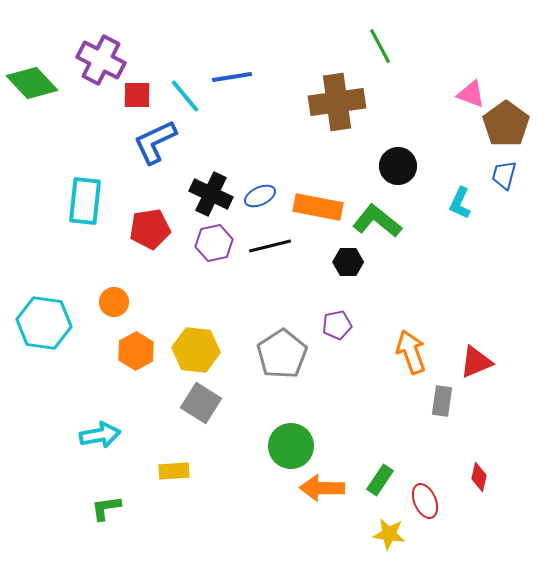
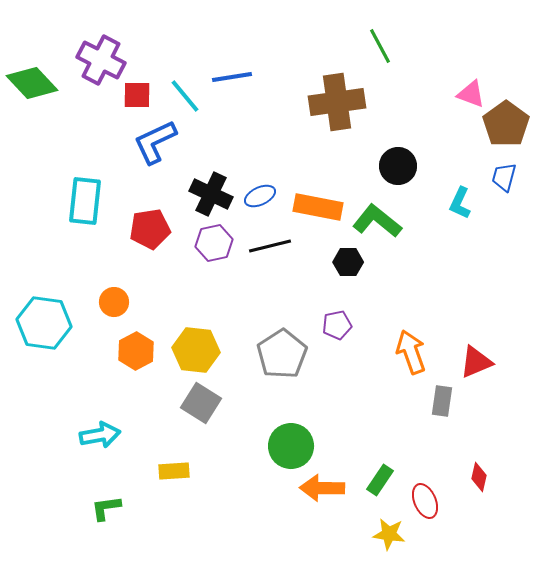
blue trapezoid at (504, 175): moved 2 px down
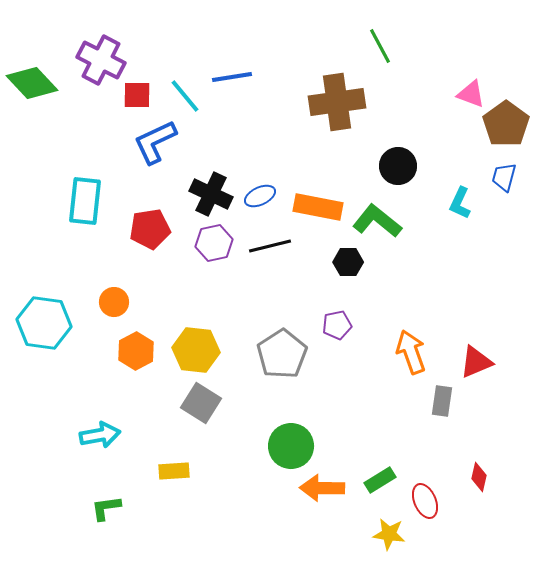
green rectangle at (380, 480): rotated 24 degrees clockwise
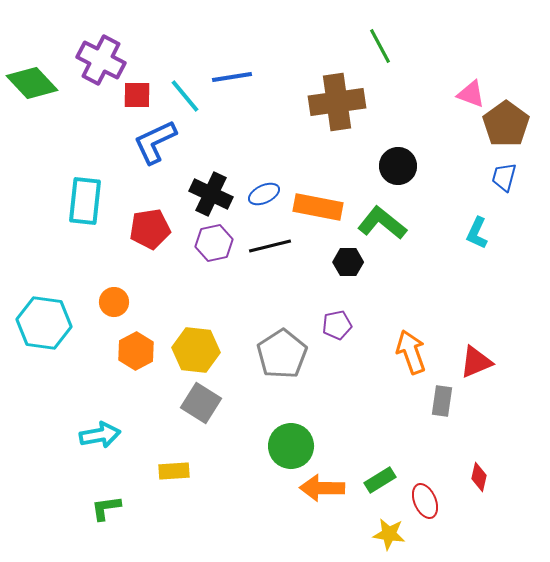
blue ellipse at (260, 196): moved 4 px right, 2 px up
cyan L-shape at (460, 203): moved 17 px right, 30 px down
green L-shape at (377, 221): moved 5 px right, 2 px down
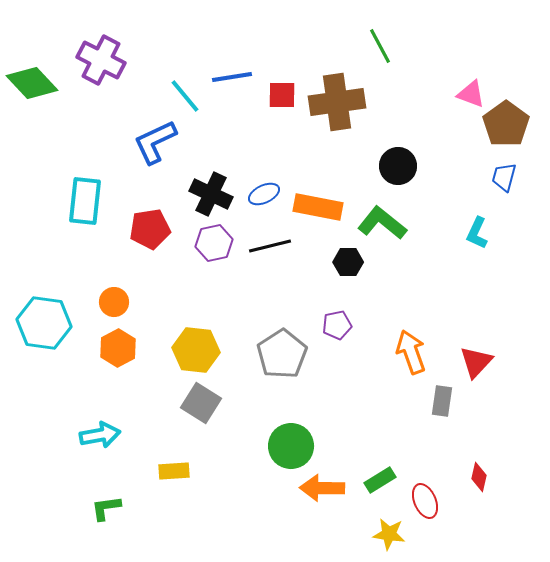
red square at (137, 95): moved 145 px right
orange hexagon at (136, 351): moved 18 px left, 3 px up
red triangle at (476, 362): rotated 24 degrees counterclockwise
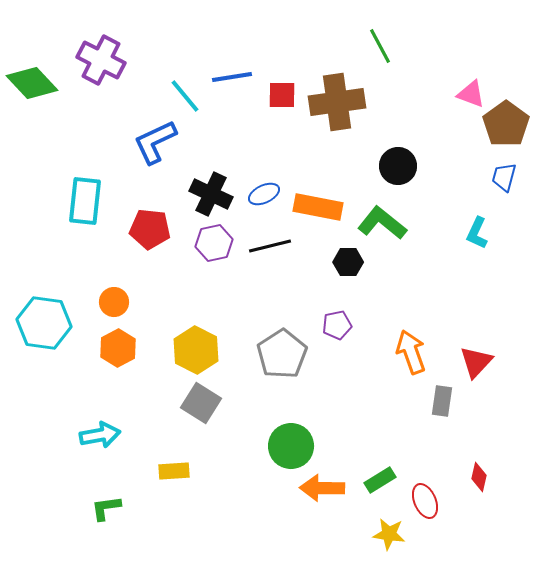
red pentagon at (150, 229): rotated 15 degrees clockwise
yellow hexagon at (196, 350): rotated 21 degrees clockwise
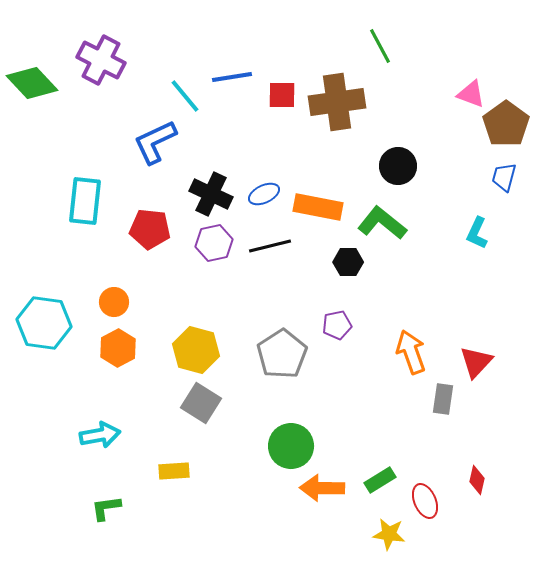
yellow hexagon at (196, 350): rotated 12 degrees counterclockwise
gray rectangle at (442, 401): moved 1 px right, 2 px up
red diamond at (479, 477): moved 2 px left, 3 px down
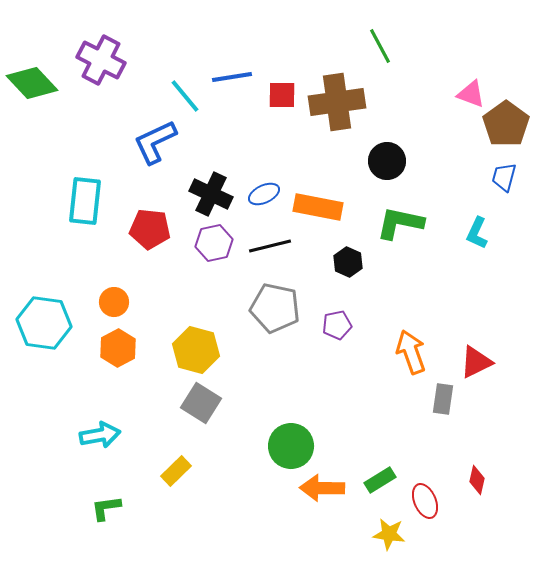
black circle at (398, 166): moved 11 px left, 5 px up
green L-shape at (382, 223): moved 18 px right; rotated 27 degrees counterclockwise
black hexagon at (348, 262): rotated 24 degrees clockwise
gray pentagon at (282, 354): moved 7 px left, 46 px up; rotated 27 degrees counterclockwise
red triangle at (476, 362): rotated 21 degrees clockwise
yellow rectangle at (174, 471): moved 2 px right; rotated 40 degrees counterclockwise
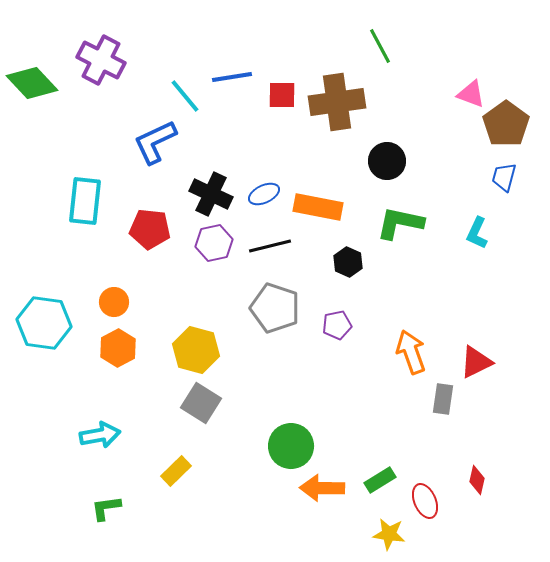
gray pentagon at (275, 308): rotated 6 degrees clockwise
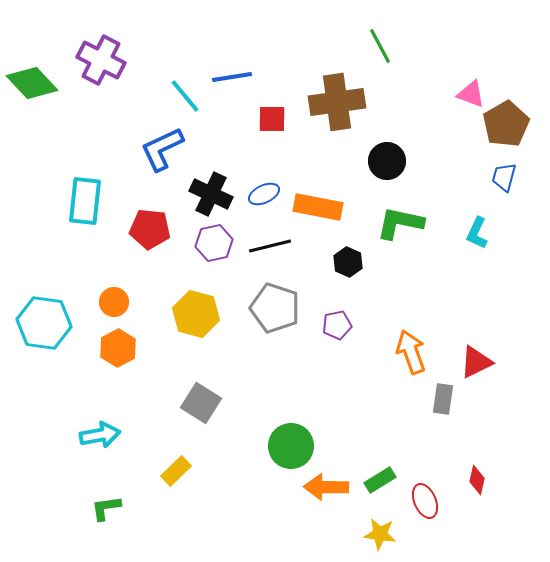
red square at (282, 95): moved 10 px left, 24 px down
brown pentagon at (506, 124): rotated 6 degrees clockwise
blue L-shape at (155, 142): moved 7 px right, 7 px down
yellow hexagon at (196, 350): moved 36 px up
orange arrow at (322, 488): moved 4 px right, 1 px up
yellow star at (389, 534): moved 9 px left
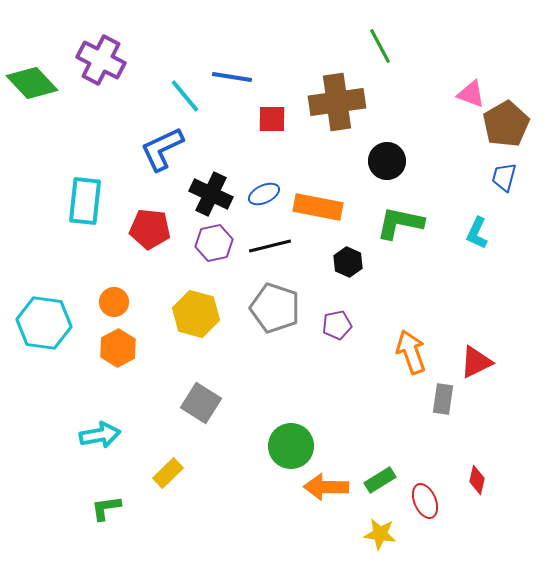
blue line at (232, 77): rotated 18 degrees clockwise
yellow rectangle at (176, 471): moved 8 px left, 2 px down
